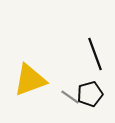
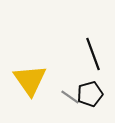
black line: moved 2 px left
yellow triangle: rotated 45 degrees counterclockwise
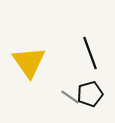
black line: moved 3 px left, 1 px up
yellow triangle: moved 1 px left, 18 px up
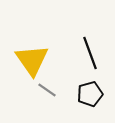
yellow triangle: moved 3 px right, 2 px up
gray line: moved 23 px left, 7 px up
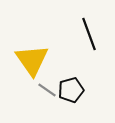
black line: moved 1 px left, 19 px up
black pentagon: moved 19 px left, 4 px up
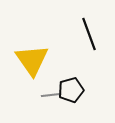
gray line: moved 4 px right, 5 px down; rotated 42 degrees counterclockwise
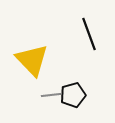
yellow triangle: rotated 9 degrees counterclockwise
black pentagon: moved 2 px right, 5 px down
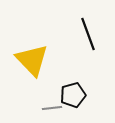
black line: moved 1 px left
gray line: moved 1 px right, 13 px down
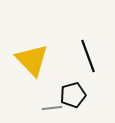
black line: moved 22 px down
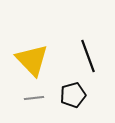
gray line: moved 18 px left, 10 px up
